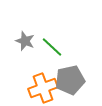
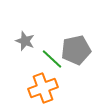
green line: moved 12 px down
gray pentagon: moved 6 px right, 30 px up
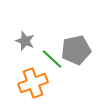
orange cross: moved 10 px left, 5 px up
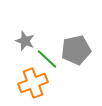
green line: moved 5 px left
